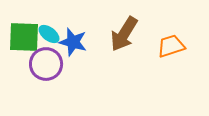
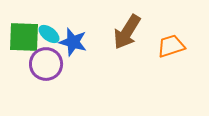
brown arrow: moved 3 px right, 2 px up
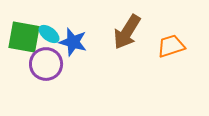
green square: rotated 8 degrees clockwise
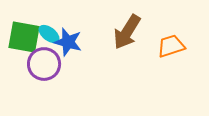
blue star: moved 5 px left
purple circle: moved 2 px left
